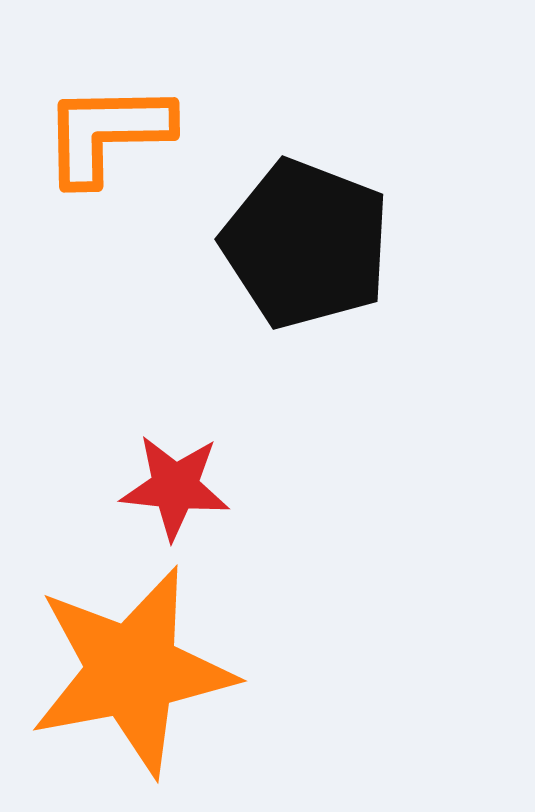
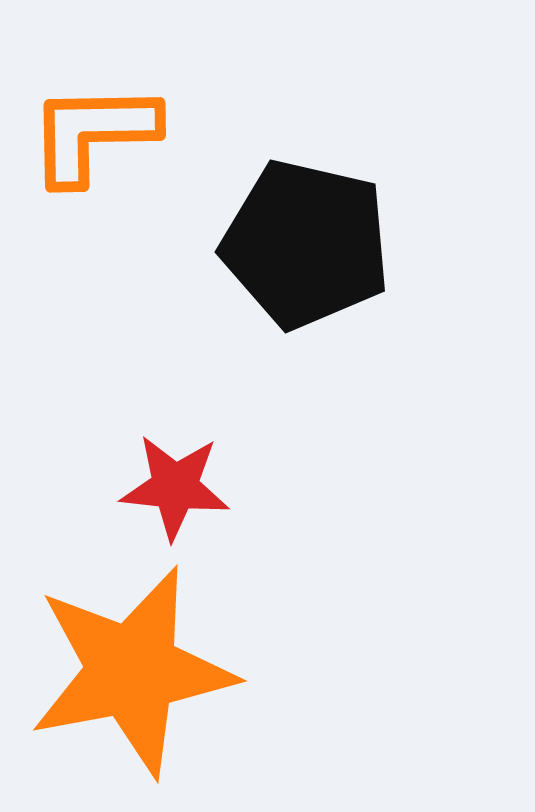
orange L-shape: moved 14 px left
black pentagon: rotated 8 degrees counterclockwise
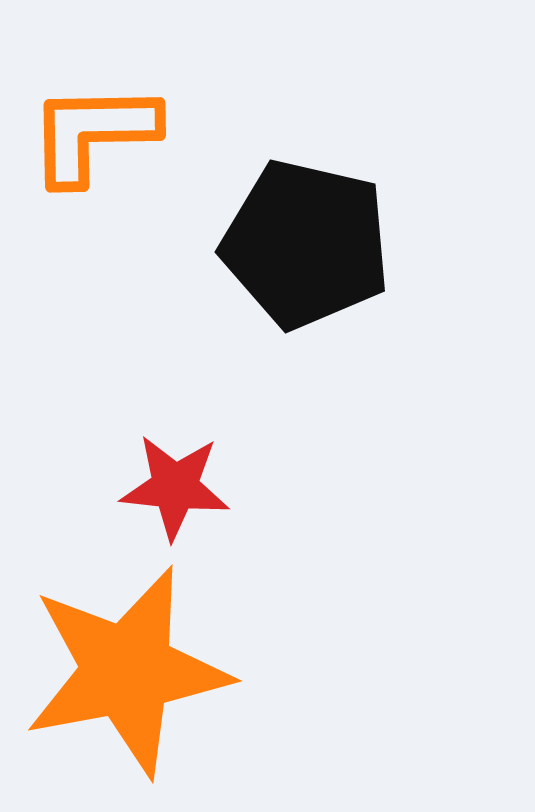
orange star: moved 5 px left
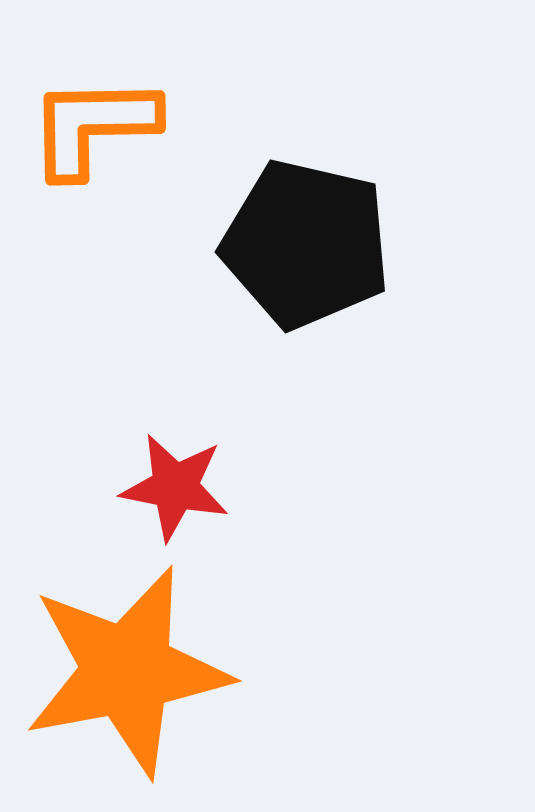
orange L-shape: moved 7 px up
red star: rotated 5 degrees clockwise
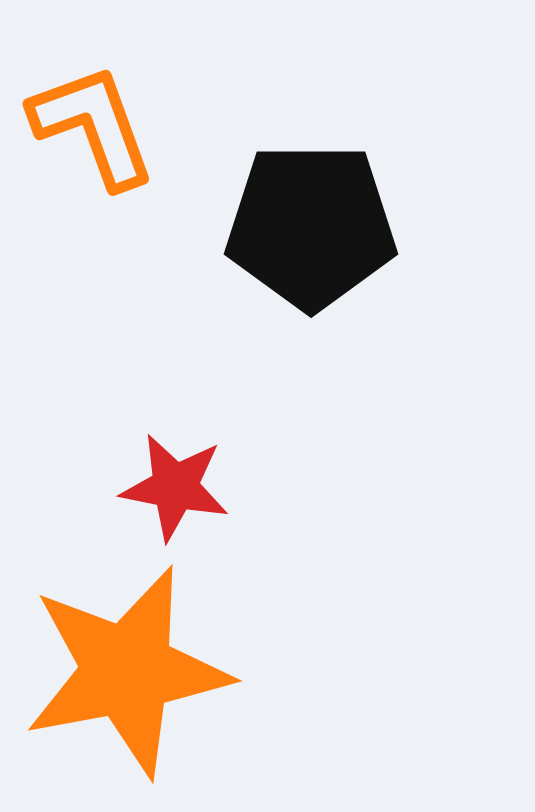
orange L-shape: rotated 71 degrees clockwise
black pentagon: moved 5 px right, 18 px up; rotated 13 degrees counterclockwise
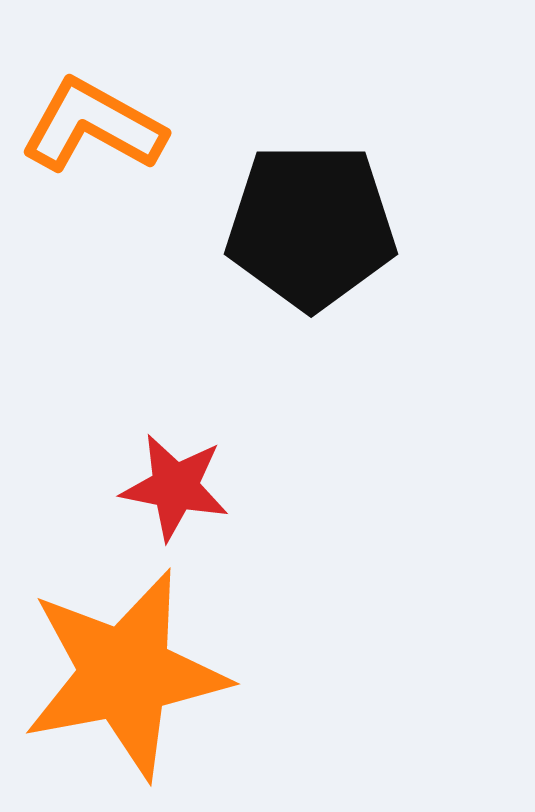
orange L-shape: rotated 41 degrees counterclockwise
orange star: moved 2 px left, 3 px down
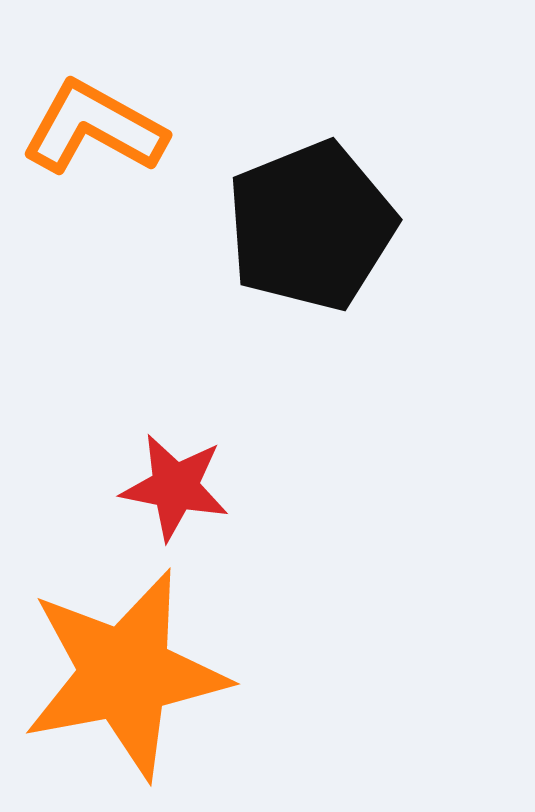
orange L-shape: moved 1 px right, 2 px down
black pentagon: rotated 22 degrees counterclockwise
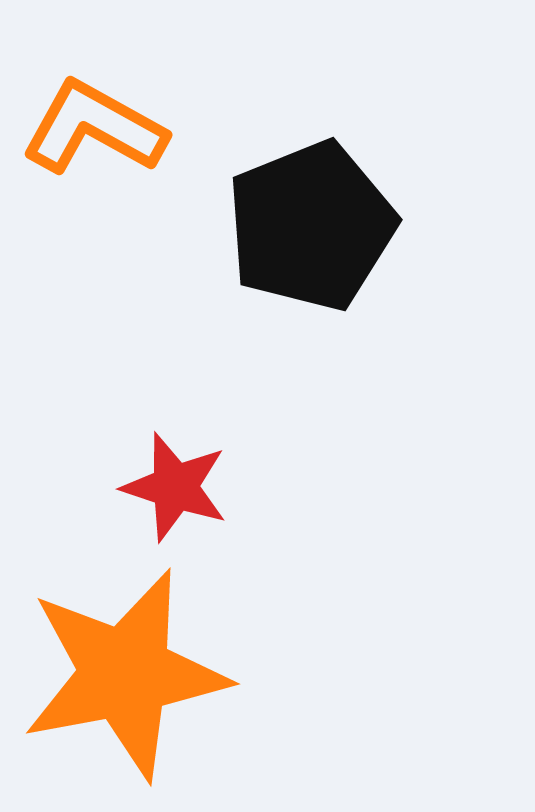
red star: rotated 7 degrees clockwise
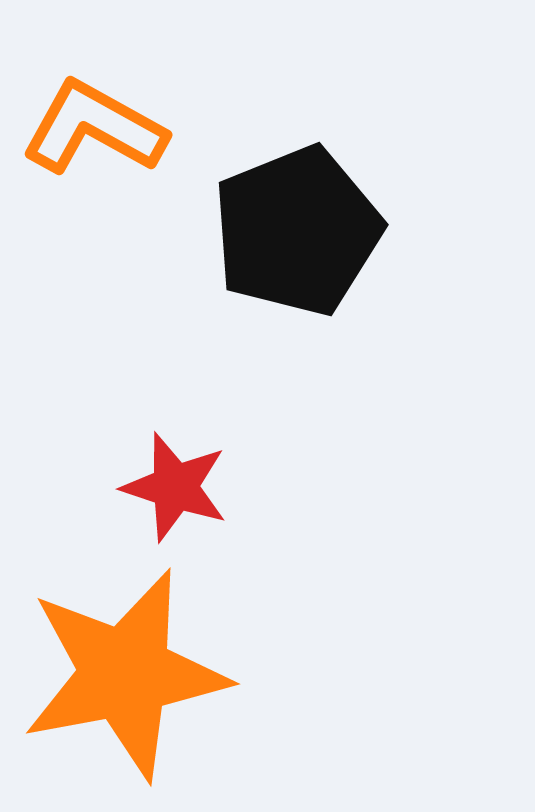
black pentagon: moved 14 px left, 5 px down
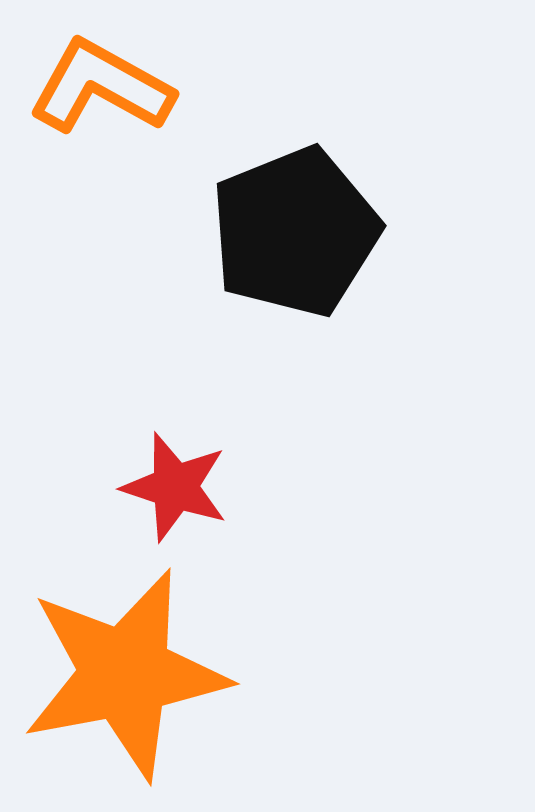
orange L-shape: moved 7 px right, 41 px up
black pentagon: moved 2 px left, 1 px down
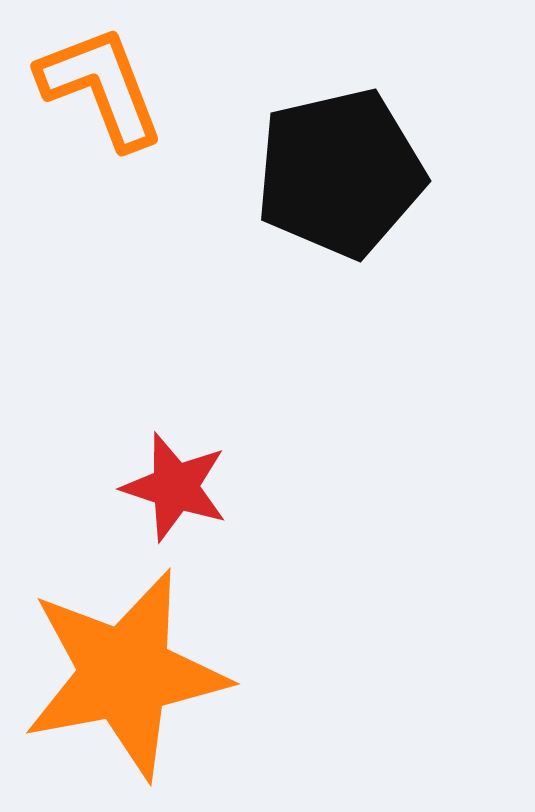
orange L-shape: rotated 40 degrees clockwise
black pentagon: moved 45 px right, 59 px up; rotated 9 degrees clockwise
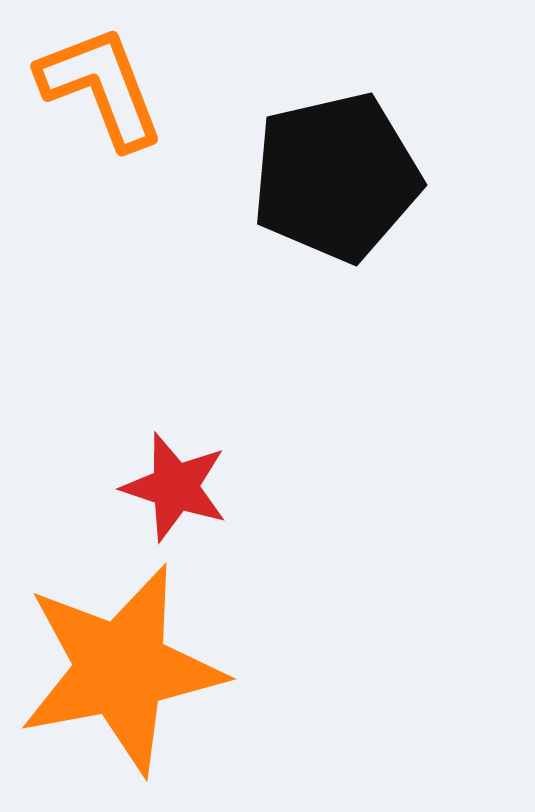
black pentagon: moved 4 px left, 4 px down
orange star: moved 4 px left, 5 px up
